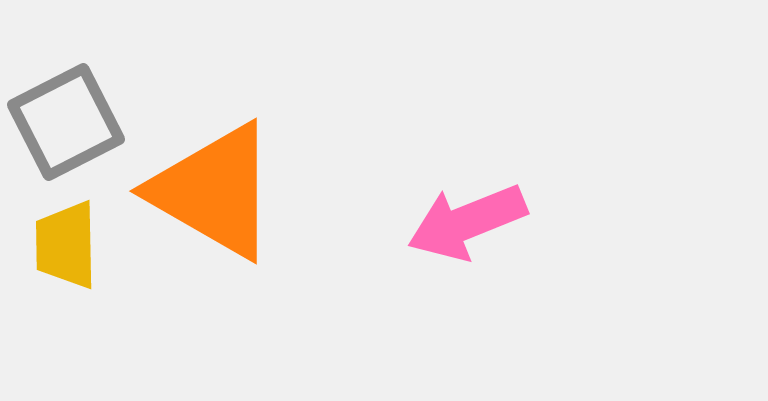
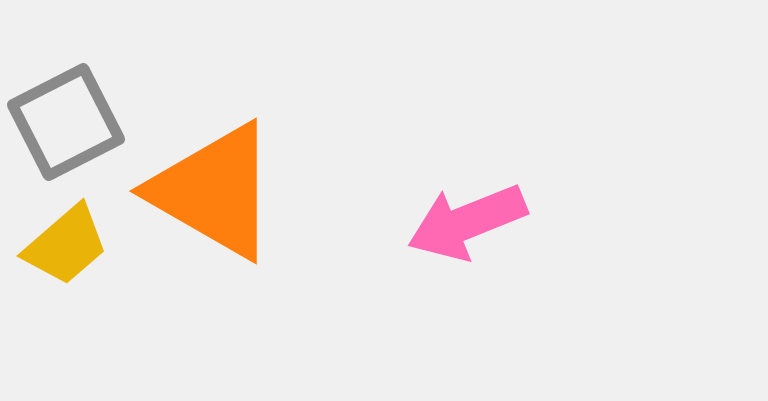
yellow trapezoid: rotated 130 degrees counterclockwise
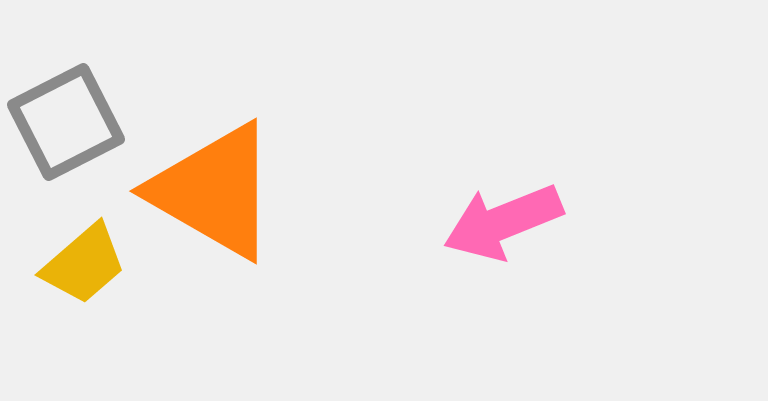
pink arrow: moved 36 px right
yellow trapezoid: moved 18 px right, 19 px down
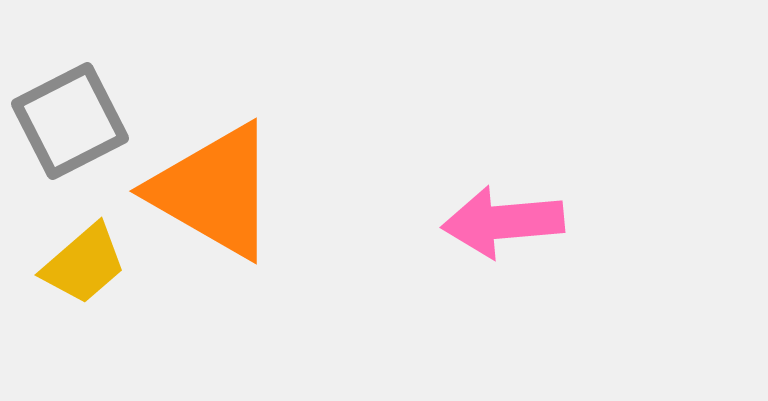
gray square: moved 4 px right, 1 px up
pink arrow: rotated 17 degrees clockwise
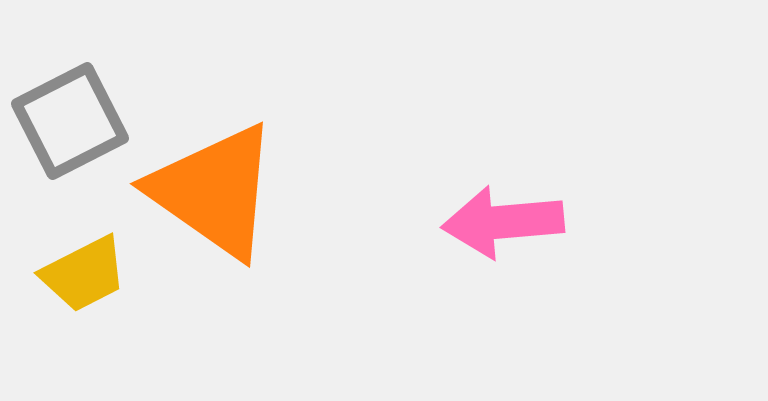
orange triangle: rotated 5 degrees clockwise
yellow trapezoid: moved 10 px down; rotated 14 degrees clockwise
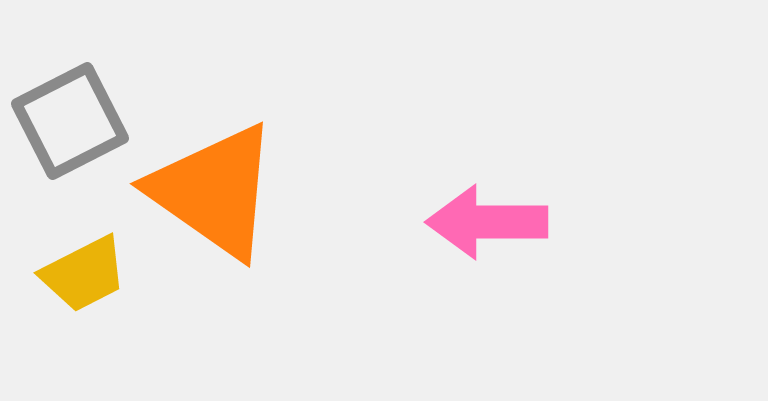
pink arrow: moved 16 px left; rotated 5 degrees clockwise
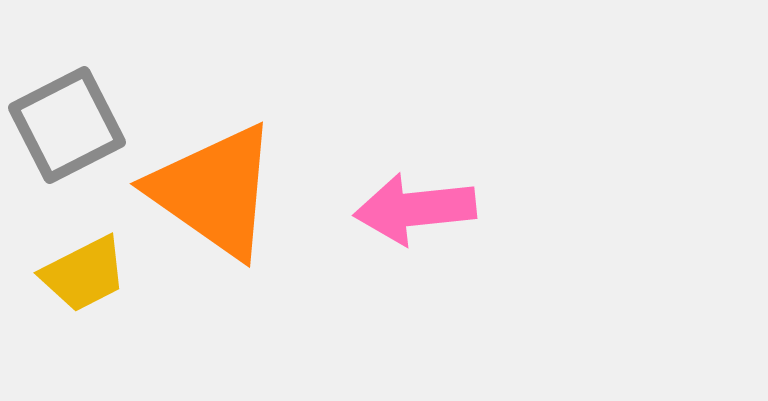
gray square: moved 3 px left, 4 px down
pink arrow: moved 72 px left, 13 px up; rotated 6 degrees counterclockwise
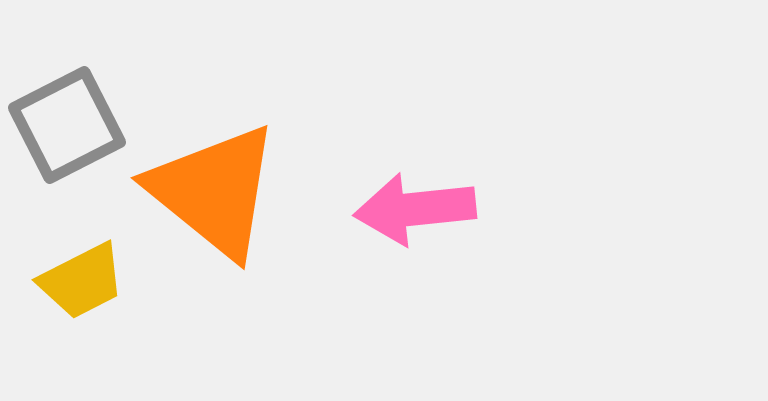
orange triangle: rotated 4 degrees clockwise
yellow trapezoid: moved 2 px left, 7 px down
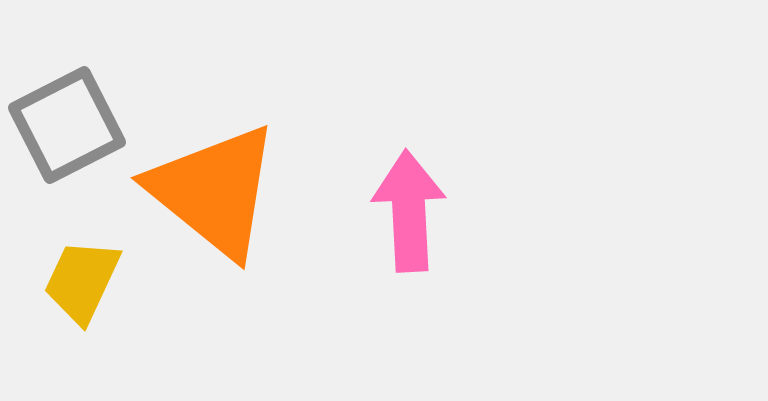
pink arrow: moved 6 px left, 2 px down; rotated 93 degrees clockwise
yellow trapezoid: rotated 142 degrees clockwise
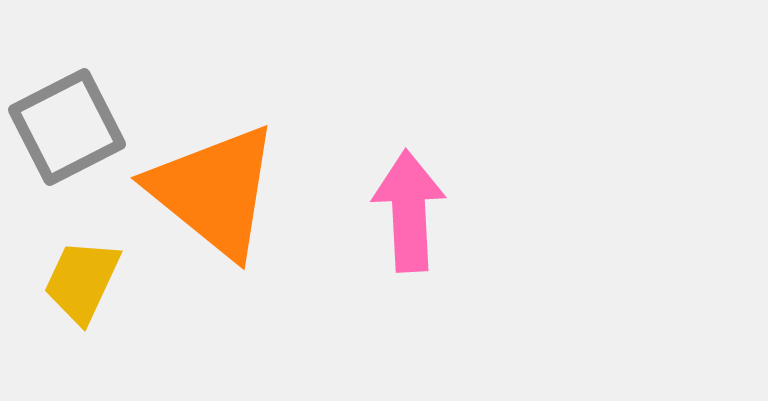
gray square: moved 2 px down
